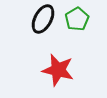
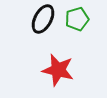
green pentagon: rotated 15 degrees clockwise
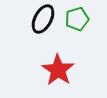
red star: rotated 20 degrees clockwise
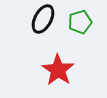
green pentagon: moved 3 px right, 3 px down
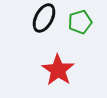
black ellipse: moved 1 px right, 1 px up
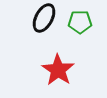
green pentagon: rotated 15 degrees clockwise
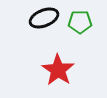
black ellipse: rotated 40 degrees clockwise
